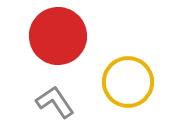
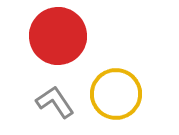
yellow circle: moved 12 px left, 12 px down
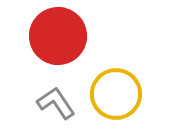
gray L-shape: moved 1 px right, 1 px down
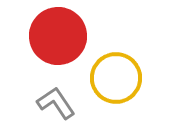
yellow circle: moved 16 px up
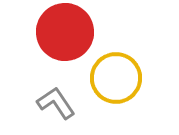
red circle: moved 7 px right, 4 px up
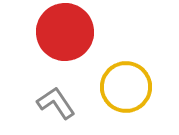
yellow circle: moved 10 px right, 9 px down
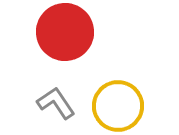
yellow circle: moved 8 px left, 19 px down
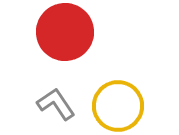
gray L-shape: moved 1 px down
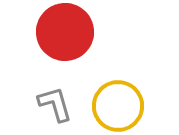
gray L-shape: moved 1 px left; rotated 18 degrees clockwise
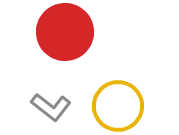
gray L-shape: moved 4 px left, 3 px down; rotated 144 degrees clockwise
